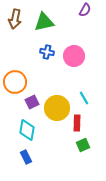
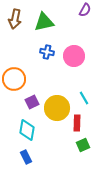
orange circle: moved 1 px left, 3 px up
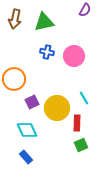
cyan diamond: rotated 35 degrees counterclockwise
green square: moved 2 px left
blue rectangle: rotated 16 degrees counterclockwise
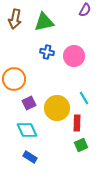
purple square: moved 3 px left, 1 px down
blue rectangle: moved 4 px right; rotated 16 degrees counterclockwise
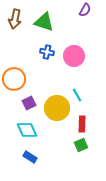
green triangle: rotated 30 degrees clockwise
cyan line: moved 7 px left, 3 px up
red rectangle: moved 5 px right, 1 px down
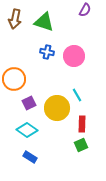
cyan diamond: rotated 30 degrees counterclockwise
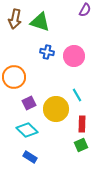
green triangle: moved 4 px left
orange circle: moved 2 px up
yellow circle: moved 1 px left, 1 px down
cyan diamond: rotated 10 degrees clockwise
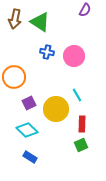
green triangle: rotated 15 degrees clockwise
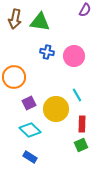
green triangle: rotated 25 degrees counterclockwise
cyan diamond: moved 3 px right
